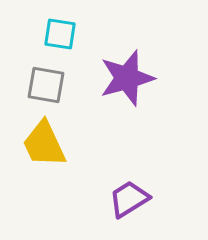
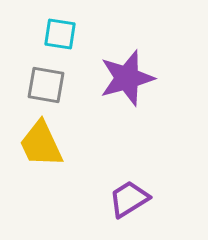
yellow trapezoid: moved 3 px left
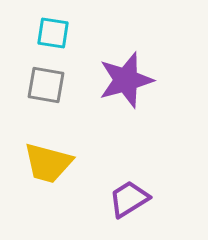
cyan square: moved 7 px left, 1 px up
purple star: moved 1 px left, 2 px down
yellow trapezoid: moved 7 px right, 19 px down; rotated 50 degrees counterclockwise
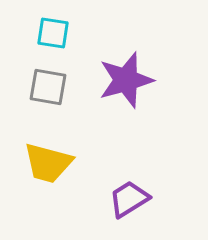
gray square: moved 2 px right, 2 px down
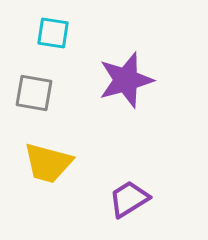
gray square: moved 14 px left, 6 px down
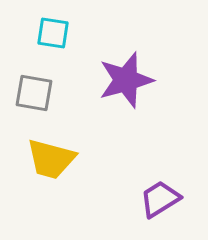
yellow trapezoid: moved 3 px right, 4 px up
purple trapezoid: moved 31 px right
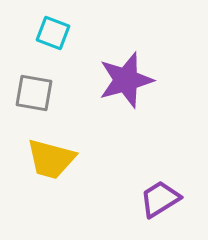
cyan square: rotated 12 degrees clockwise
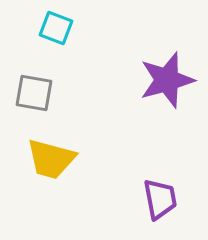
cyan square: moved 3 px right, 5 px up
purple star: moved 41 px right
purple trapezoid: rotated 111 degrees clockwise
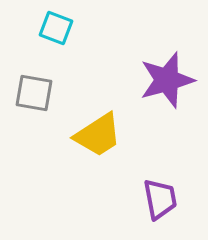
yellow trapezoid: moved 47 px right, 24 px up; rotated 48 degrees counterclockwise
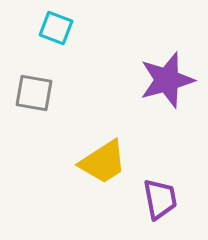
yellow trapezoid: moved 5 px right, 27 px down
